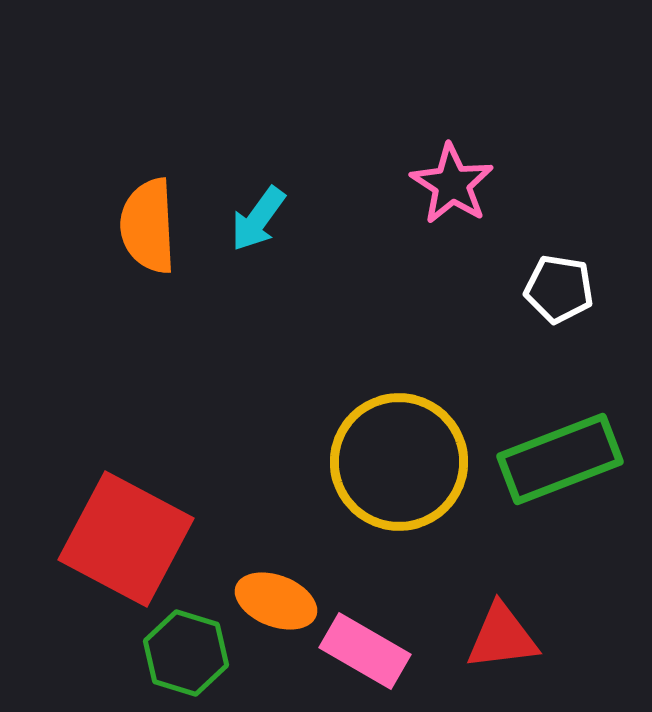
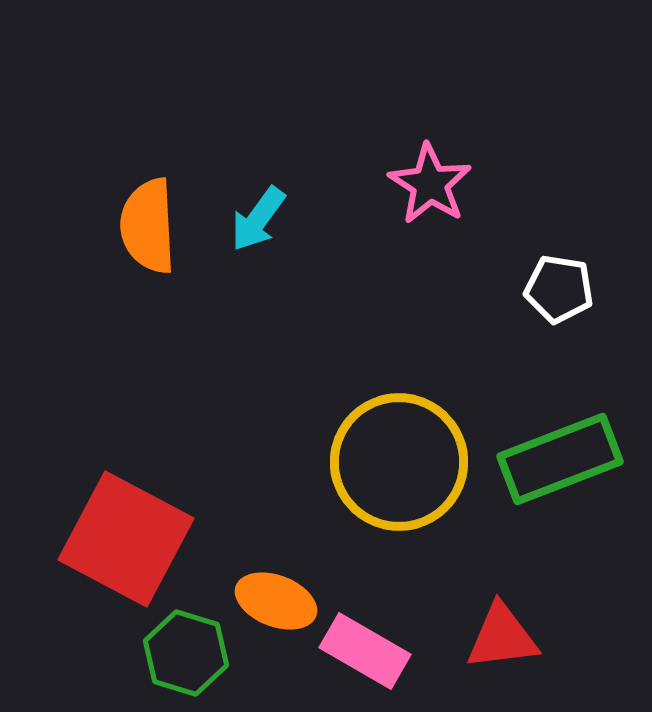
pink star: moved 22 px left
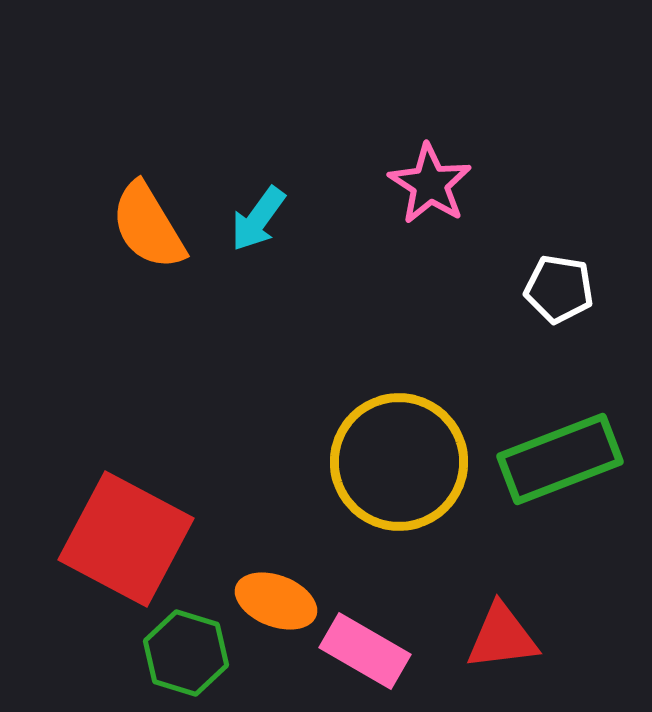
orange semicircle: rotated 28 degrees counterclockwise
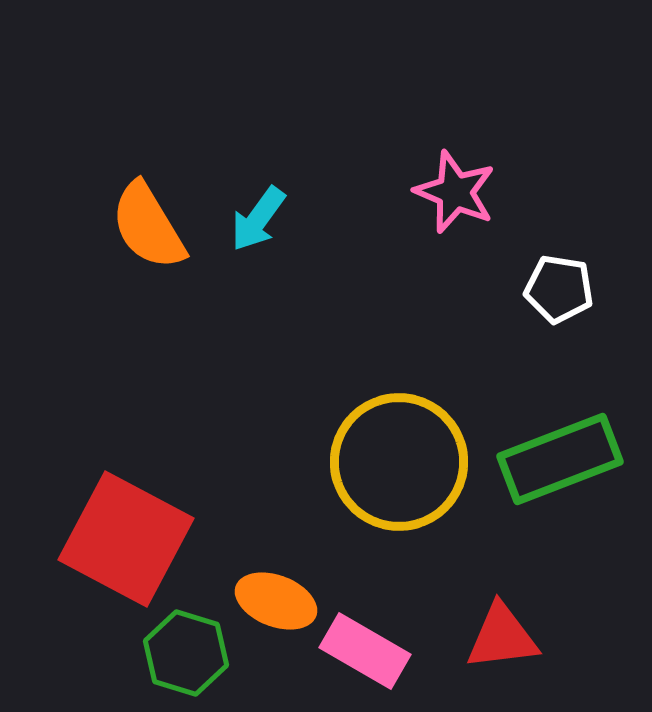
pink star: moved 25 px right, 8 px down; rotated 10 degrees counterclockwise
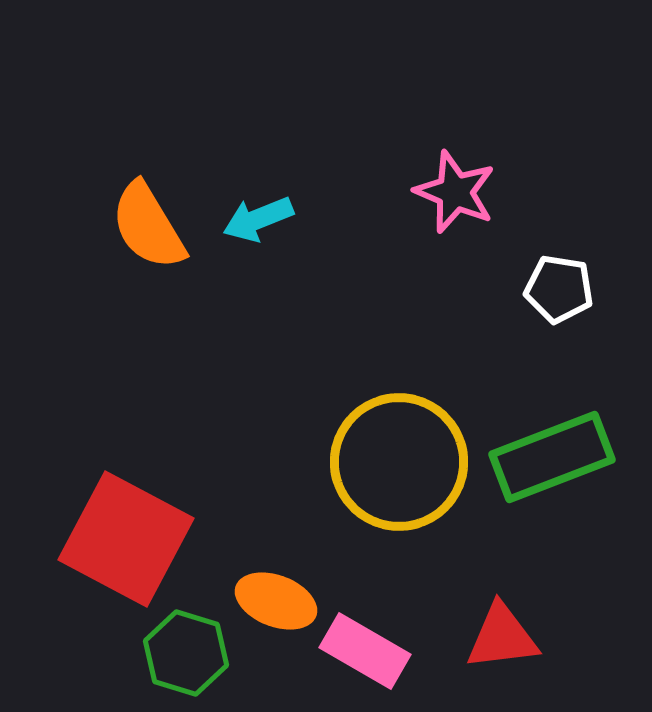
cyan arrow: rotated 32 degrees clockwise
green rectangle: moved 8 px left, 2 px up
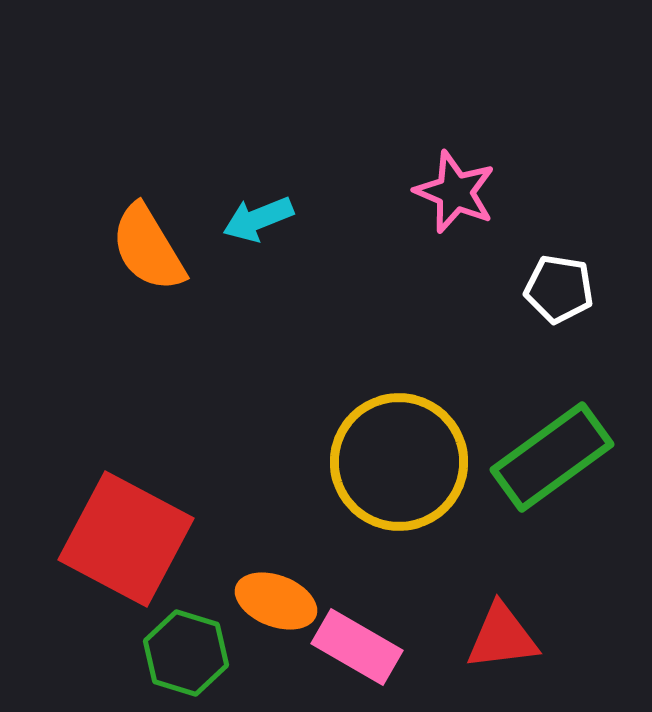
orange semicircle: moved 22 px down
green rectangle: rotated 15 degrees counterclockwise
pink rectangle: moved 8 px left, 4 px up
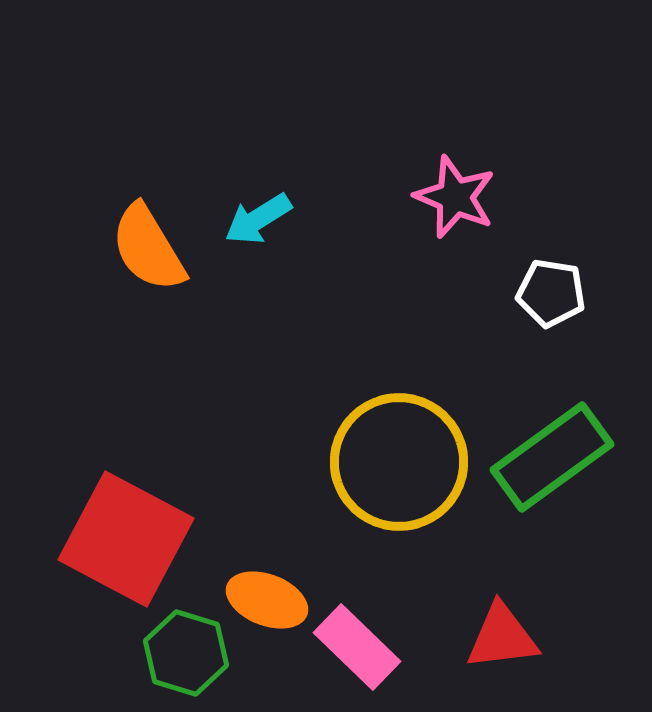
pink star: moved 5 px down
cyan arrow: rotated 10 degrees counterclockwise
white pentagon: moved 8 px left, 4 px down
orange ellipse: moved 9 px left, 1 px up
pink rectangle: rotated 14 degrees clockwise
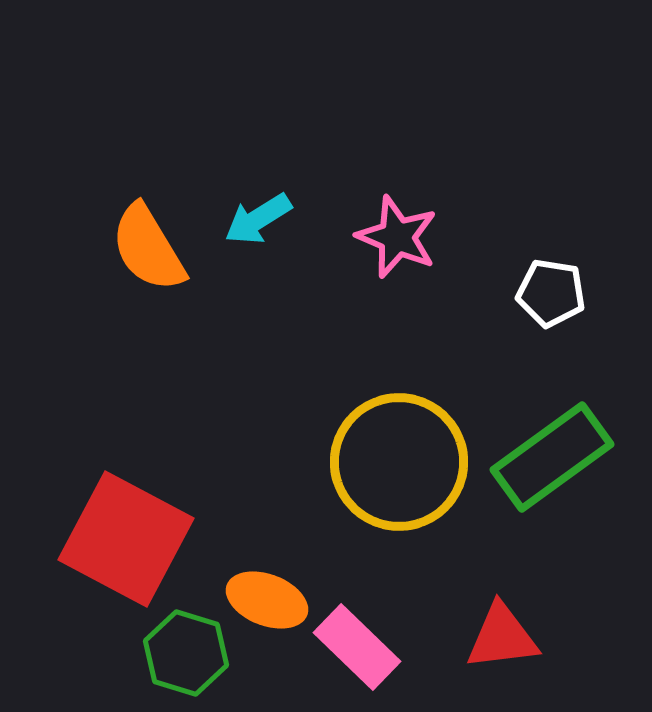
pink star: moved 58 px left, 40 px down
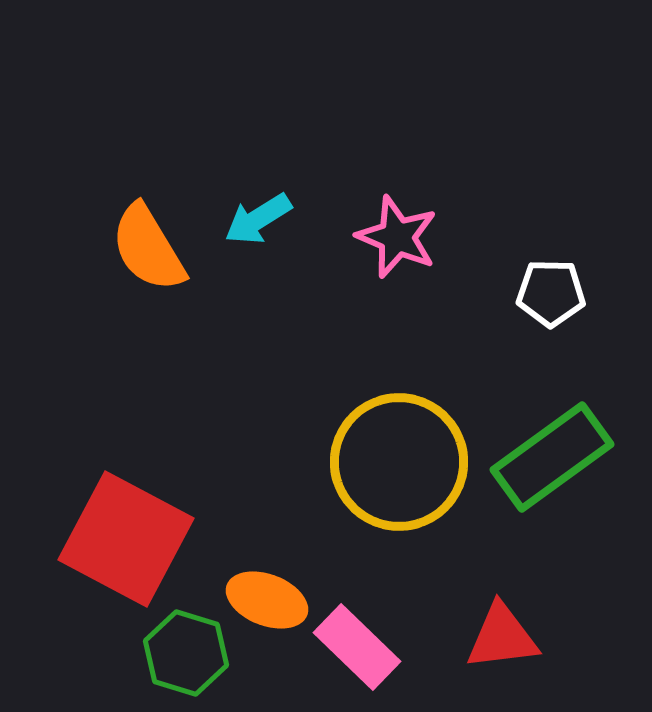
white pentagon: rotated 8 degrees counterclockwise
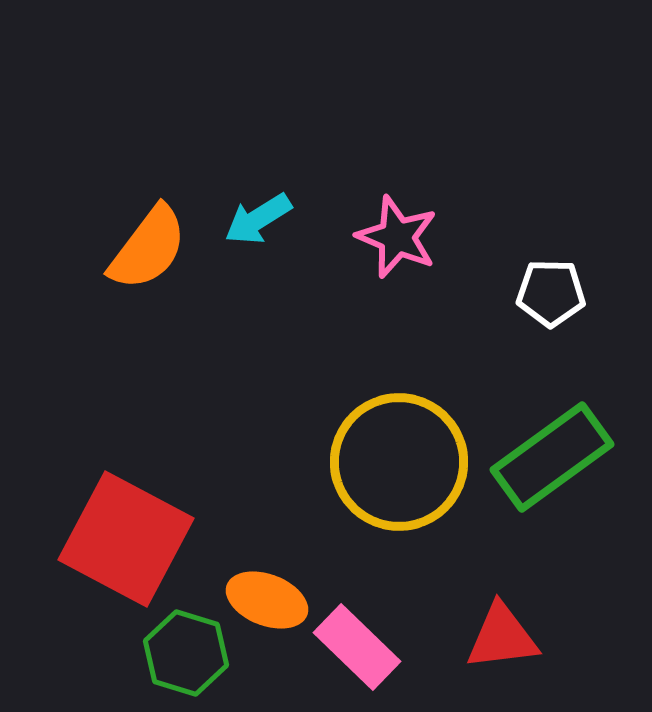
orange semicircle: rotated 112 degrees counterclockwise
